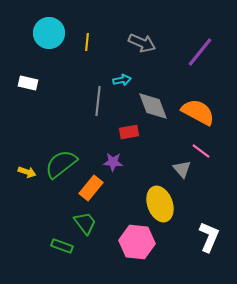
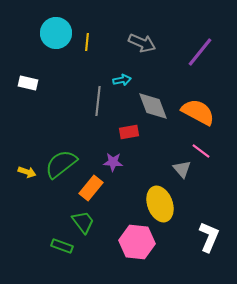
cyan circle: moved 7 px right
green trapezoid: moved 2 px left, 1 px up
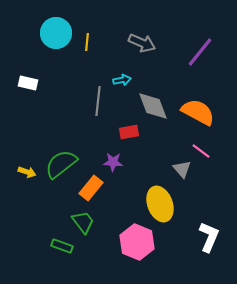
pink hexagon: rotated 16 degrees clockwise
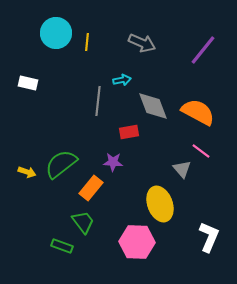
purple line: moved 3 px right, 2 px up
pink hexagon: rotated 20 degrees counterclockwise
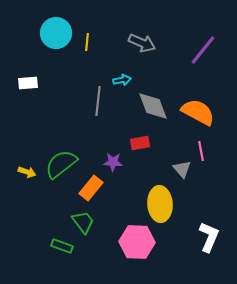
white rectangle: rotated 18 degrees counterclockwise
red rectangle: moved 11 px right, 11 px down
pink line: rotated 42 degrees clockwise
yellow ellipse: rotated 16 degrees clockwise
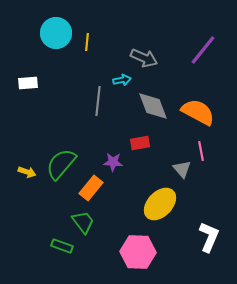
gray arrow: moved 2 px right, 15 px down
green semicircle: rotated 12 degrees counterclockwise
yellow ellipse: rotated 48 degrees clockwise
pink hexagon: moved 1 px right, 10 px down
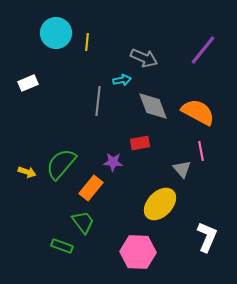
white rectangle: rotated 18 degrees counterclockwise
white L-shape: moved 2 px left
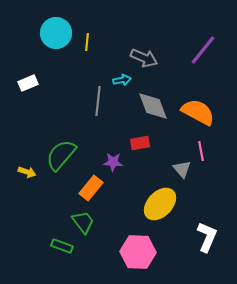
green semicircle: moved 9 px up
